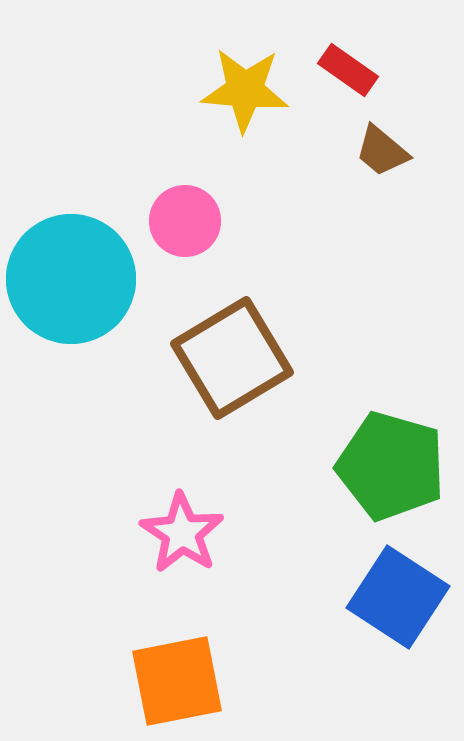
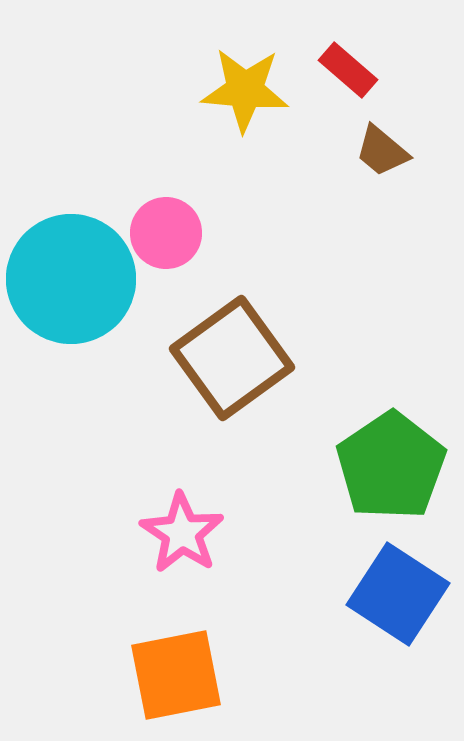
red rectangle: rotated 6 degrees clockwise
pink circle: moved 19 px left, 12 px down
brown square: rotated 5 degrees counterclockwise
green pentagon: rotated 22 degrees clockwise
blue square: moved 3 px up
orange square: moved 1 px left, 6 px up
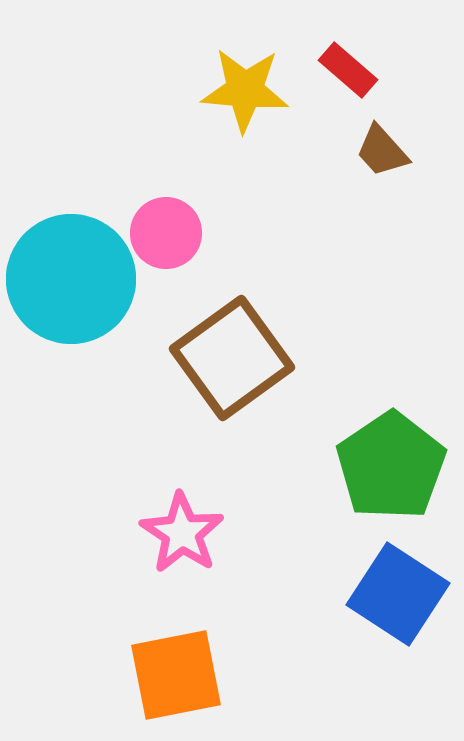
brown trapezoid: rotated 8 degrees clockwise
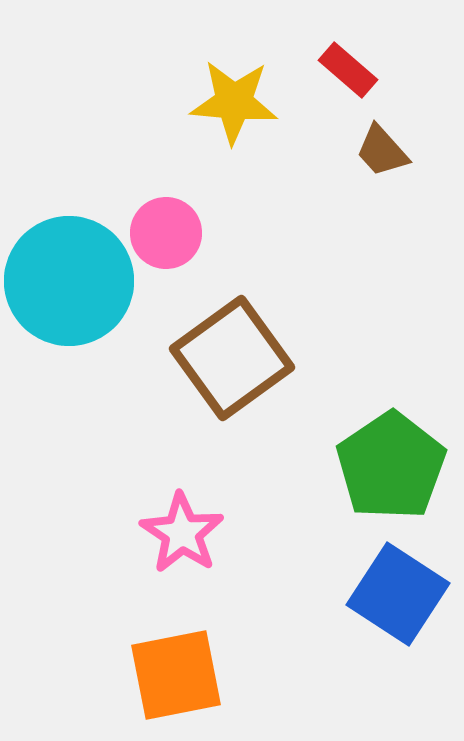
yellow star: moved 11 px left, 12 px down
cyan circle: moved 2 px left, 2 px down
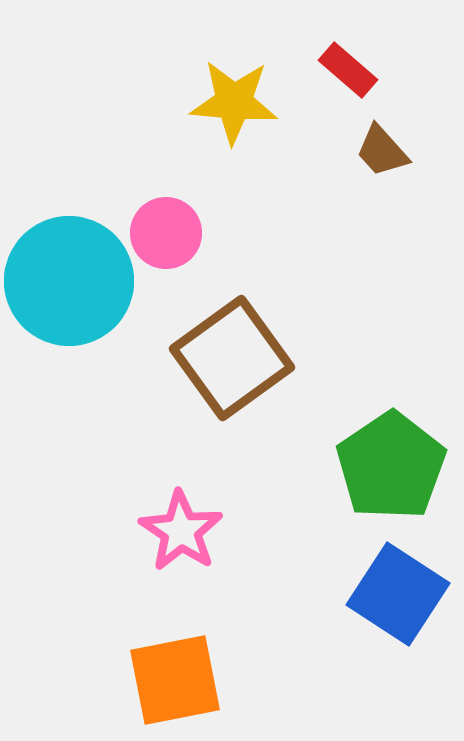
pink star: moved 1 px left, 2 px up
orange square: moved 1 px left, 5 px down
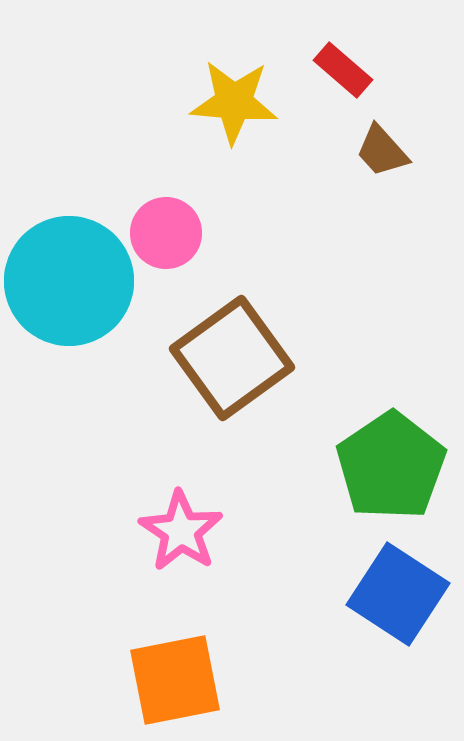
red rectangle: moved 5 px left
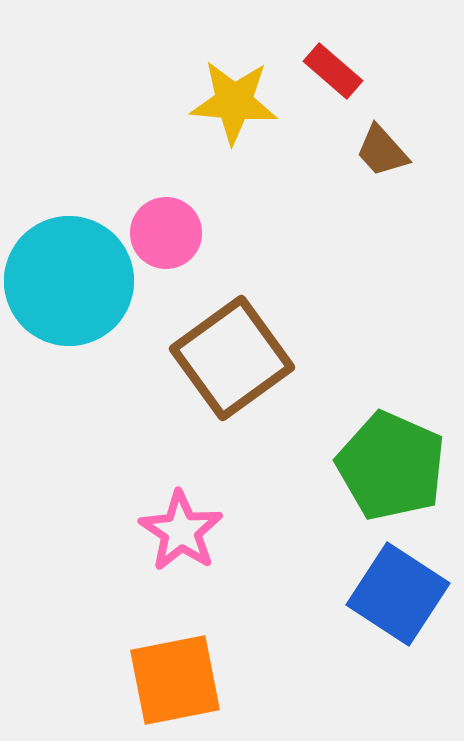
red rectangle: moved 10 px left, 1 px down
green pentagon: rotated 14 degrees counterclockwise
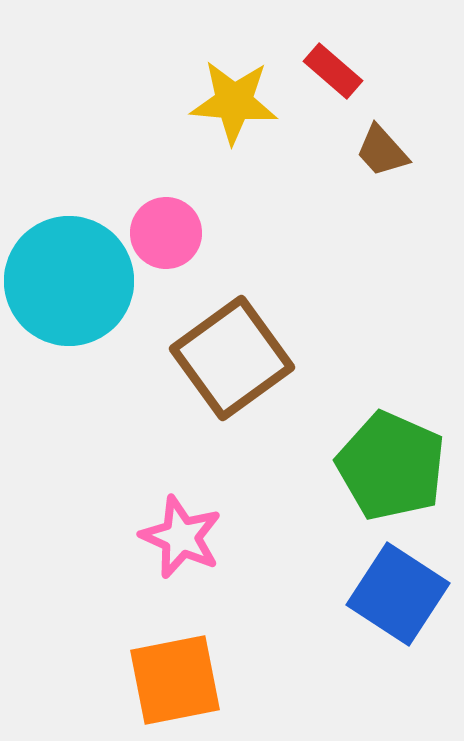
pink star: moved 6 px down; rotated 10 degrees counterclockwise
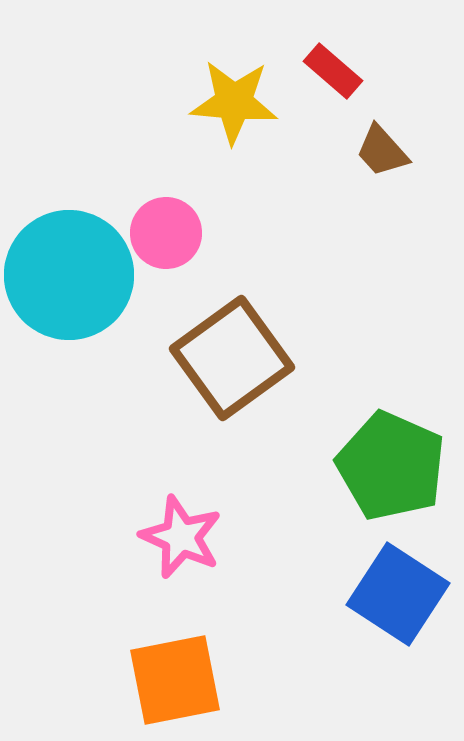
cyan circle: moved 6 px up
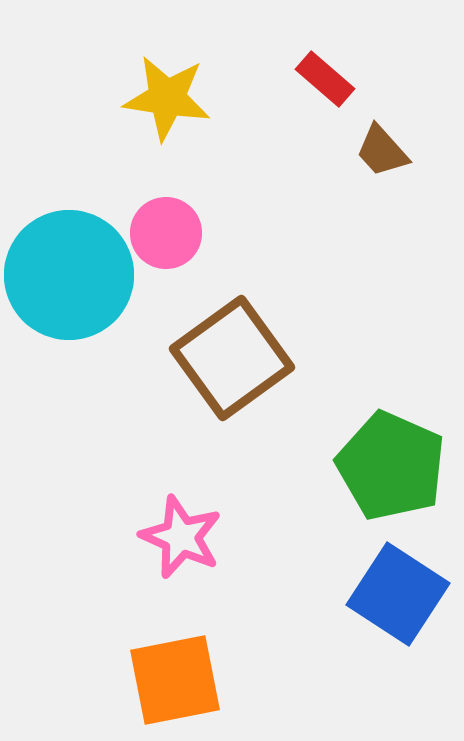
red rectangle: moved 8 px left, 8 px down
yellow star: moved 67 px left, 4 px up; rotated 4 degrees clockwise
